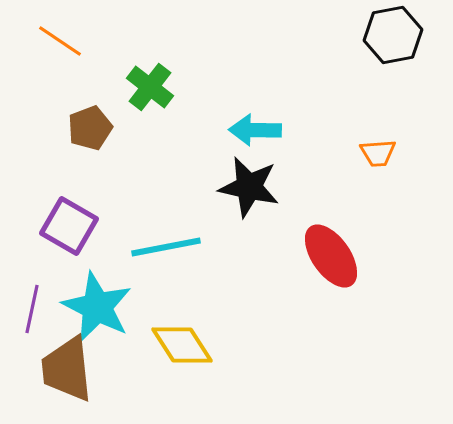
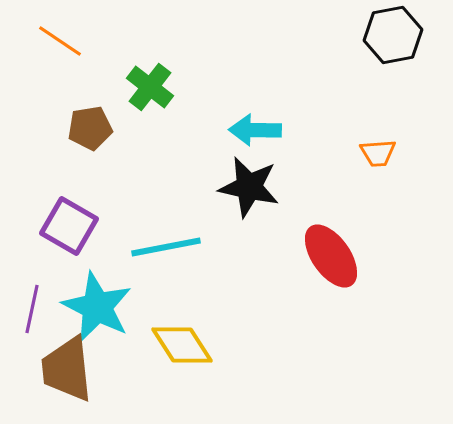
brown pentagon: rotated 12 degrees clockwise
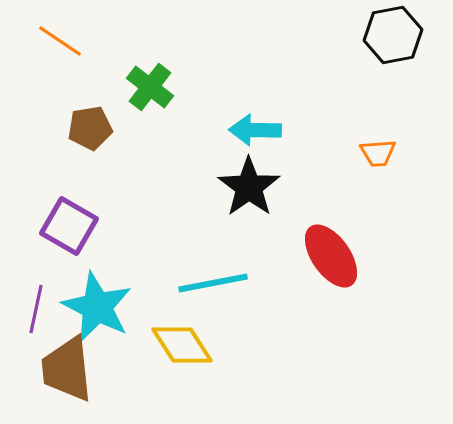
black star: rotated 24 degrees clockwise
cyan line: moved 47 px right, 36 px down
purple line: moved 4 px right
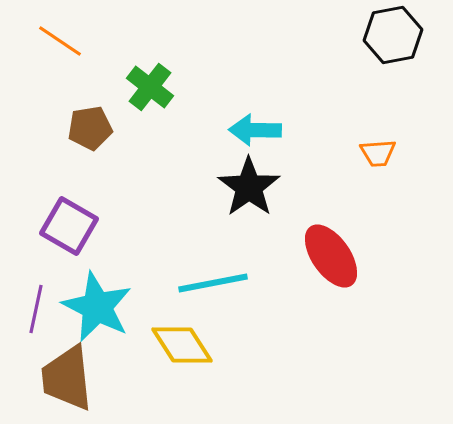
brown trapezoid: moved 9 px down
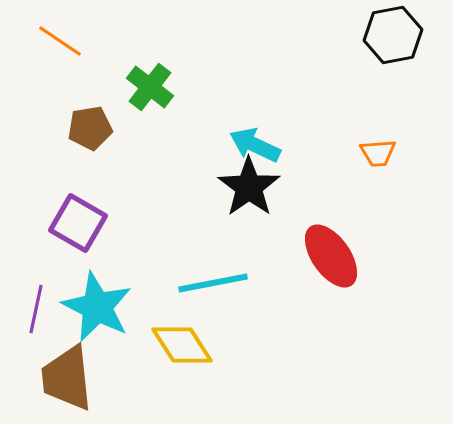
cyan arrow: moved 15 px down; rotated 24 degrees clockwise
purple square: moved 9 px right, 3 px up
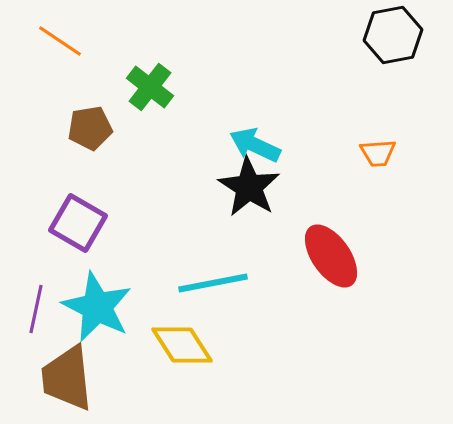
black star: rotated 4 degrees counterclockwise
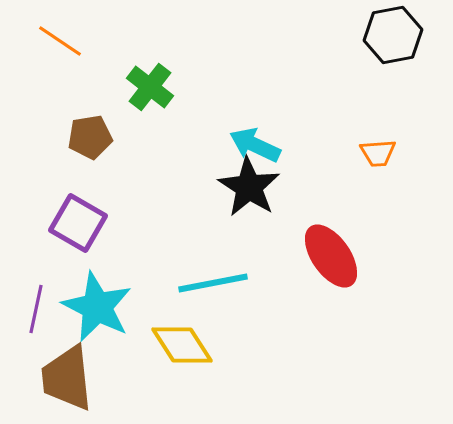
brown pentagon: moved 9 px down
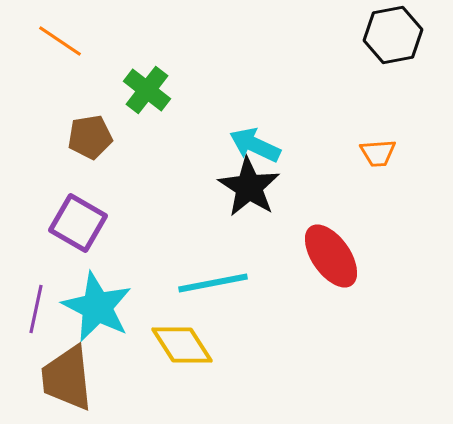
green cross: moved 3 px left, 3 px down
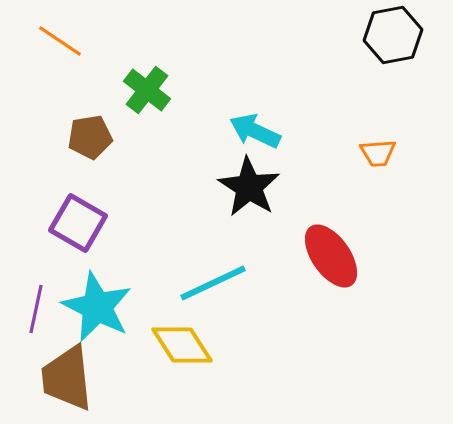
cyan arrow: moved 14 px up
cyan line: rotated 14 degrees counterclockwise
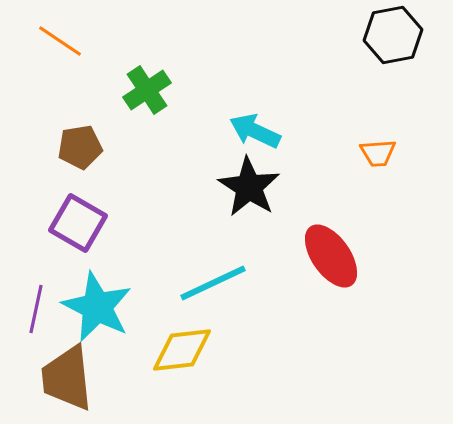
green cross: rotated 18 degrees clockwise
brown pentagon: moved 10 px left, 10 px down
yellow diamond: moved 5 px down; rotated 64 degrees counterclockwise
